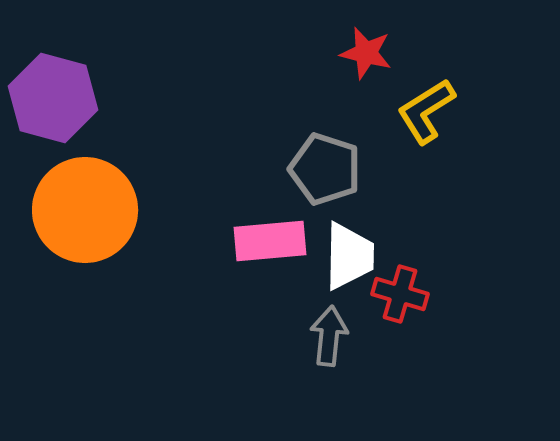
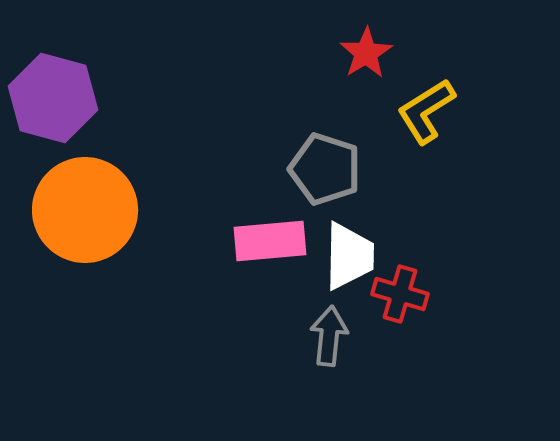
red star: rotated 26 degrees clockwise
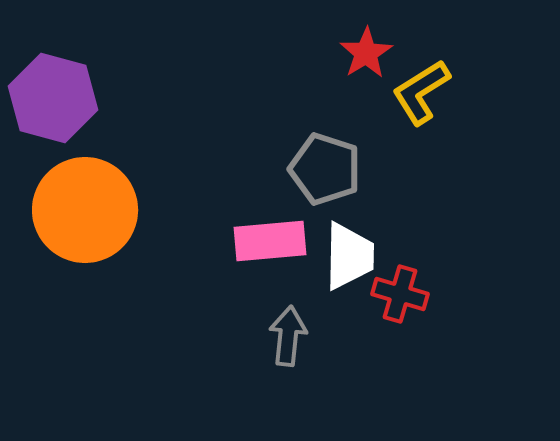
yellow L-shape: moved 5 px left, 19 px up
gray arrow: moved 41 px left
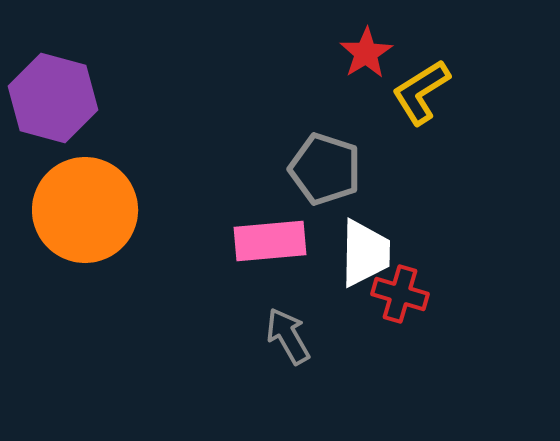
white trapezoid: moved 16 px right, 3 px up
gray arrow: rotated 36 degrees counterclockwise
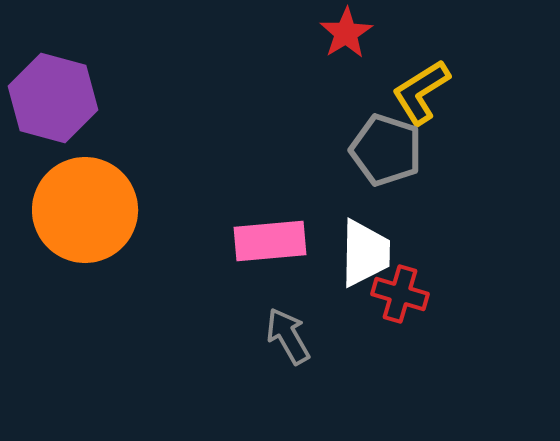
red star: moved 20 px left, 20 px up
gray pentagon: moved 61 px right, 19 px up
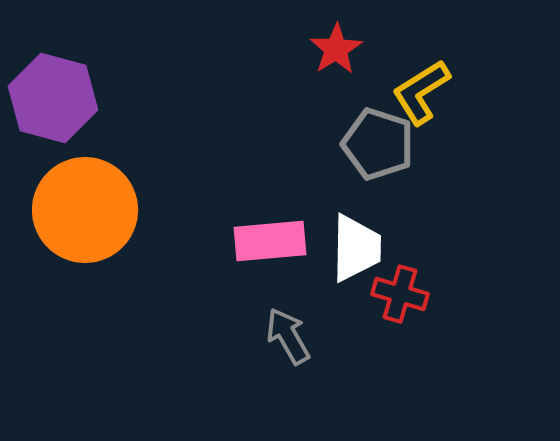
red star: moved 10 px left, 16 px down
gray pentagon: moved 8 px left, 6 px up
white trapezoid: moved 9 px left, 5 px up
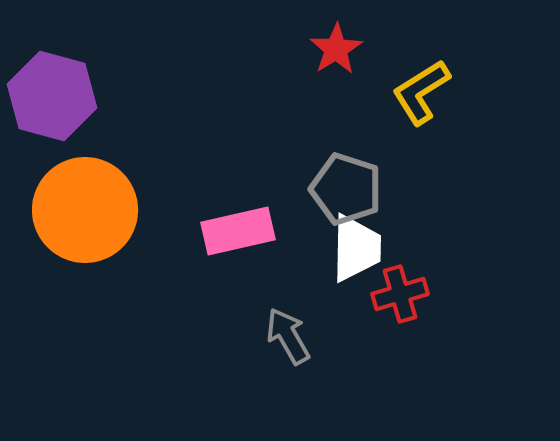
purple hexagon: moved 1 px left, 2 px up
gray pentagon: moved 32 px left, 45 px down
pink rectangle: moved 32 px left, 10 px up; rotated 8 degrees counterclockwise
red cross: rotated 32 degrees counterclockwise
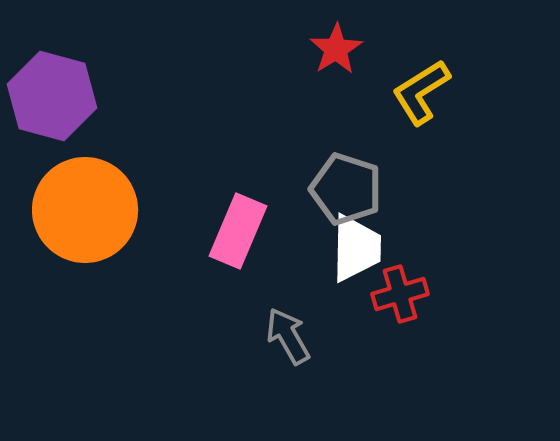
pink rectangle: rotated 54 degrees counterclockwise
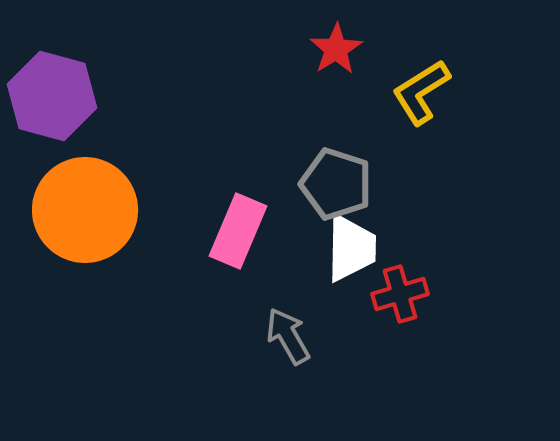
gray pentagon: moved 10 px left, 5 px up
white trapezoid: moved 5 px left
